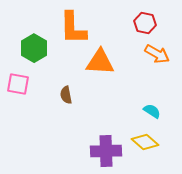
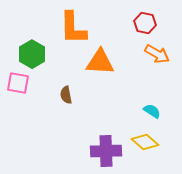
green hexagon: moved 2 px left, 6 px down
pink square: moved 1 px up
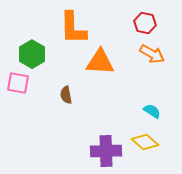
orange arrow: moved 5 px left
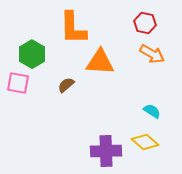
brown semicircle: moved 10 px up; rotated 60 degrees clockwise
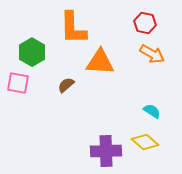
green hexagon: moved 2 px up
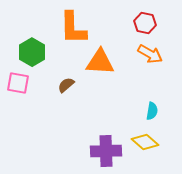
orange arrow: moved 2 px left
cyan semicircle: rotated 66 degrees clockwise
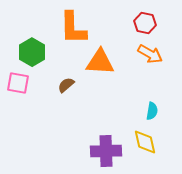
yellow diamond: rotated 36 degrees clockwise
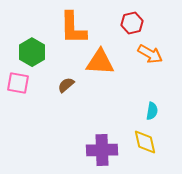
red hexagon: moved 13 px left; rotated 25 degrees counterclockwise
purple cross: moved 4 px left, 1 px up
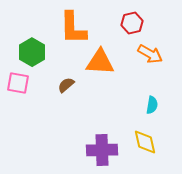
cyan semicircle: moved 6 px up
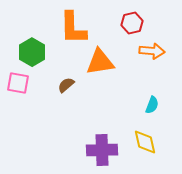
orange arrow: moved 2 px right, 3 px up; rotated 25 degrees counterclockwise
orange triangle: rotated 12 degrees counterclockwise
cyan semicircle: rotated 12 degrees clockwise
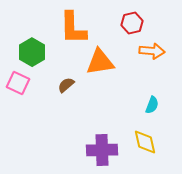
pink square: rotated 15 degrees clockwise
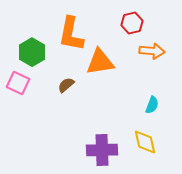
orange L-shape: moved 2 px left, 6 px down; rotated 12 degrees clockwise
